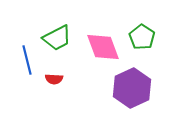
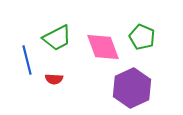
green pentagon: rotated 10 degrees counterclockwise
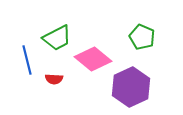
pink diamond: moved 10 px left, 12 px down; rotated 30 degrees counterclockwise
purple hexagon: moved 1 px left, 1 px up
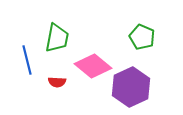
green trapezoid: rotated 52 degrees counterclockwise
pink diamond: moved 7 px down
red semicircle: moved 3 px right, 3 px down
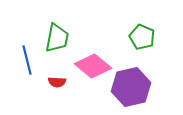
purple hexagon: rotated 12 degrees clockwise
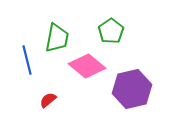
green pentagon: moved 31 px left, 6 px up; rotated 15 degrees clockwise
pink diamond: moved 6 px left
red semicircle: moved 9 px left, 18 px down; rotated 138 degrees clockwise
purple hexagon: moved 1 px right, 2 px down
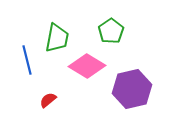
pink diamond: rotated 9 degrees counterclockwise
